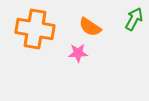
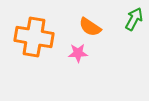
orange cross: moved 1 px left, 8 px down
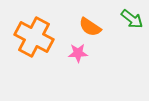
green arrow: moved 2 px left; rotated 100 degrees clockwise
orange cross: rotated 18 degrees clockwise
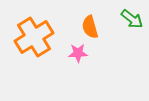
orange semicircle: rotated 40 degrees clockwise
orange cross: rotated 30 degrees clockwise
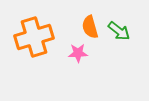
green arrow: moved 13 px left, 12 px down
orange cross: rotated 15 degrees clockwise
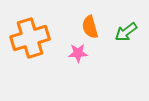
green arrow: moved 7 px right, 1 px down; rotated 105 degrees clockwise
orange cross: moved 4 px left, 1 px down
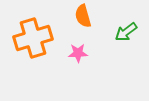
orange semicircle: moved 7 px left, 11 px up
orange cross: moved 3 px right
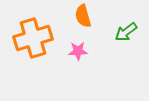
pink star: moved 2 px up
